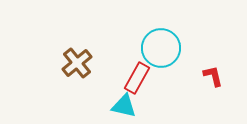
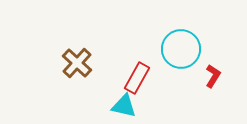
cyan circle: moved 20 px right, 1 px down
brown cross: rotated 8 degrees counterclockwise
red L-shape: rotated 45 degrees clockwise
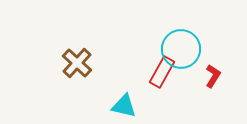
red rectangle: moved 25 px right, 6 px up
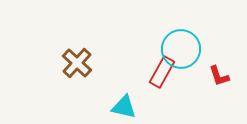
red L-shape: moved 6 px right; rotated 130 degrees clockwise
cyan triangle: moved 1 px down
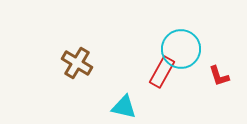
brown cross: rotated 12 degrees counterclockwise
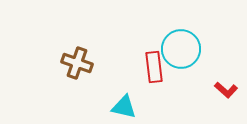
brown cross: rotated 12 degrees counterclockwise
red rectangle: moved 8 px left, 5 px up; rotated 36 degrees counterclockwise
red L-shape: moved 7 px right, 14 px down; rotated 30 degrees counterclockwise
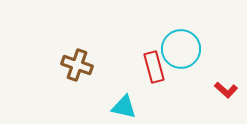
brown cross: moved 2 px down
red rectangle: rotated 8 degrees counterclockwise
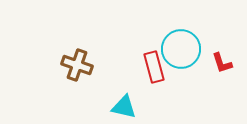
red L-shape: moved 4 px left, 27 px up; rotated 30 degrees clockwise
